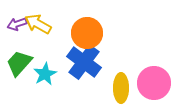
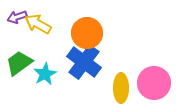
purple arrow: moved 7 px up
green trapezoid: rotated 12 degrees clockwise
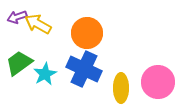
blue cross: moved 7 px down; rotated 12 degrees counterclockwise
pink circle: moved 4 px right, 1 px up
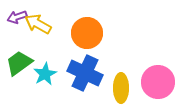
blue cross: moved 1 px right, 4 px down
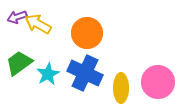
cyan star: moved 3 px right
